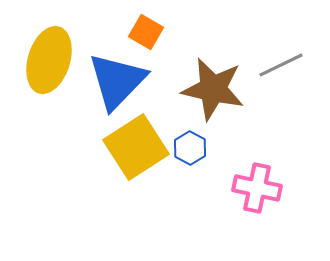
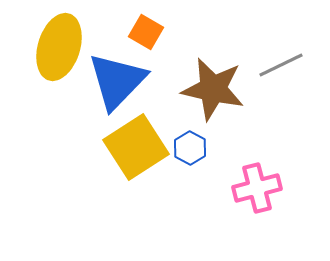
yellow ellipse: moved 10 px right, 13 px up
pink cross: rotated 27 degrees counterclockwise
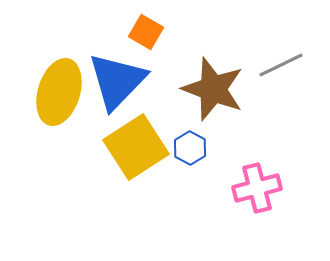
yellow ellipse: moved 45 px down
brown star: rotated 8 degrees clockwise
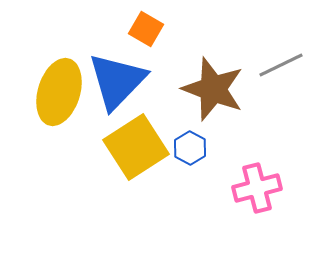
orange square: moved 3 px up
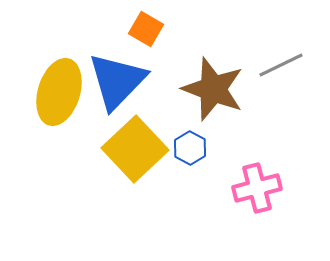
yellow square: moved 1 px left, 2 px down; rotated 10 degrees counterclockwise
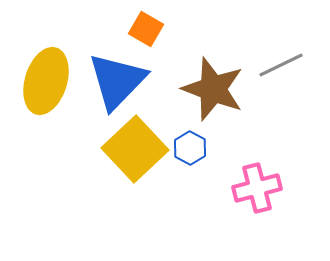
yellow ellipse: moved 13 px left, 11 px up
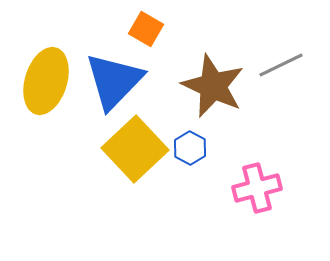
blue triangle: moved 3 px left
brown star: moved 3 px up; rotated 4 degrees clockwise
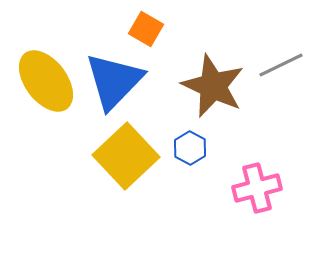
yellow ellipse: rotated 54 degrees counterclockwise
yellow square: moved 9 px left, 7 px down
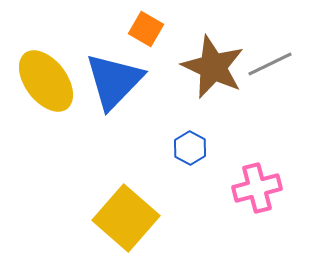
gray line: moved 11 px left, 1 px up
brown star: moved 19 px up
yellow square: moved 62 px down; rotated 6 degrees counterclockwise
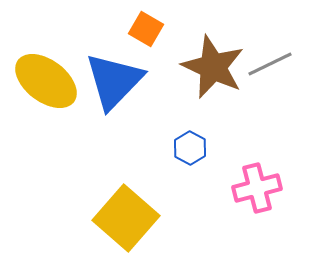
yellow ellipse: rotated 16 degrees counterclockwise
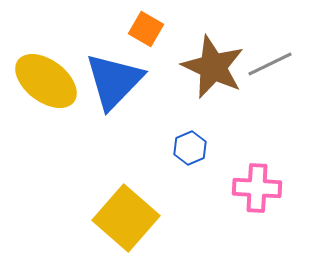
blue hexagon: rotated 8 degrees clockwise
pink cross: rotated 18 degrees clockwise
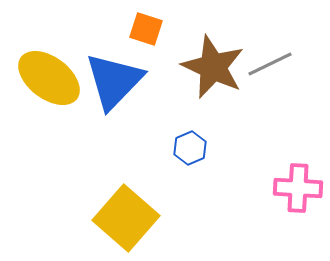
orange square: rotated 12 degrees counterclockwise
yellow ellipse: moved 3 px right, 3 px up
pink cross: moved 41 px right
